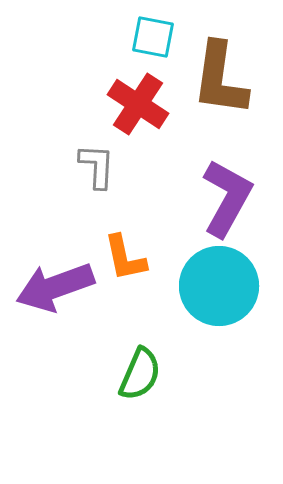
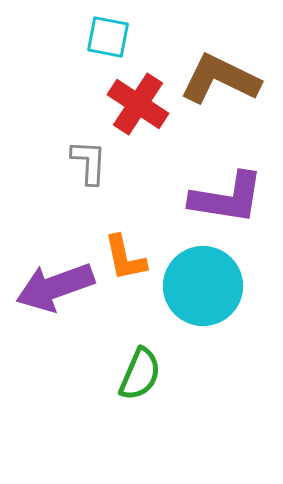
cyan square: moved 45 px left
brown L-shape: rotated 108 degrees clockwise
gray L-shape: moved 8 px left, 4 px up
purple L-shape: rotated 70 degrees clockwise
cyan circle: moved 16 px left
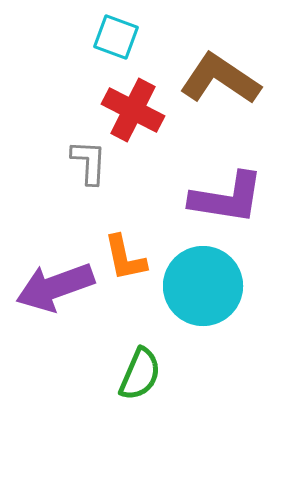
cyan square: moved 8 px right; rotated 9 degrees clockwise
brown L-shape: rotated 8 degrees clockwise
red cross: moved 5 px left, 6 px down; rotated 6 degrees counterclockwise
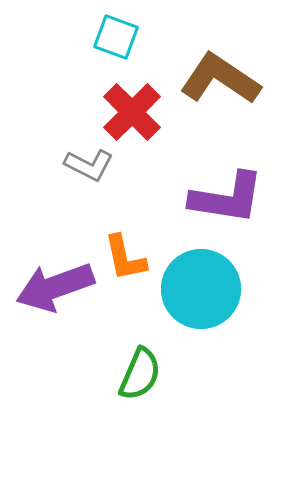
red cross: moved 1 px left, 2 px down; rotated 18 degrees clockwise
gray L-shape: moved 3 px down; rotated 114 degrees clockwise
cyan circle: moved 2 px left, 3 px down
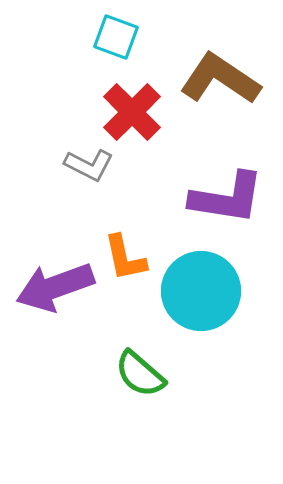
cyan circle: moved 2 px down
green semicircle: rotated 108 degrees clockwise
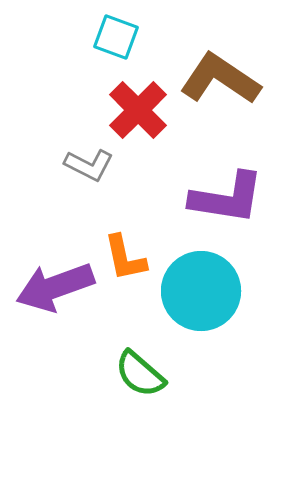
red cross: moved 6 px right, 2 px up
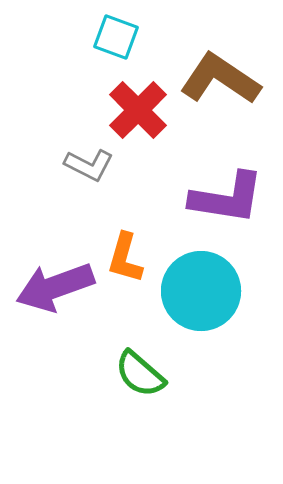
orange L-shape: rotated 28 degrees clockwise
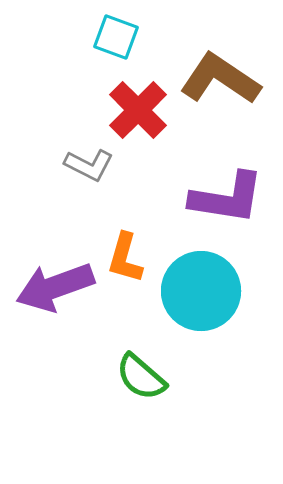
green semicircle: moved 1 px right, 3 px down
